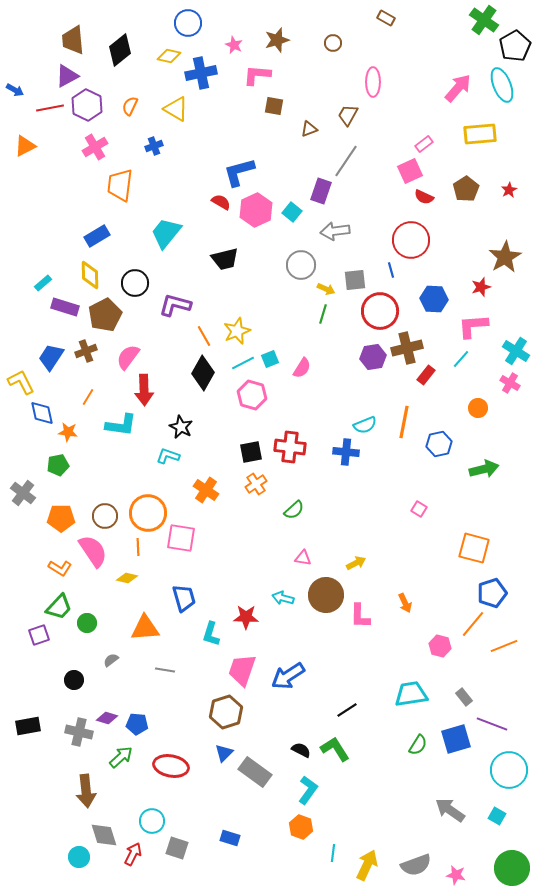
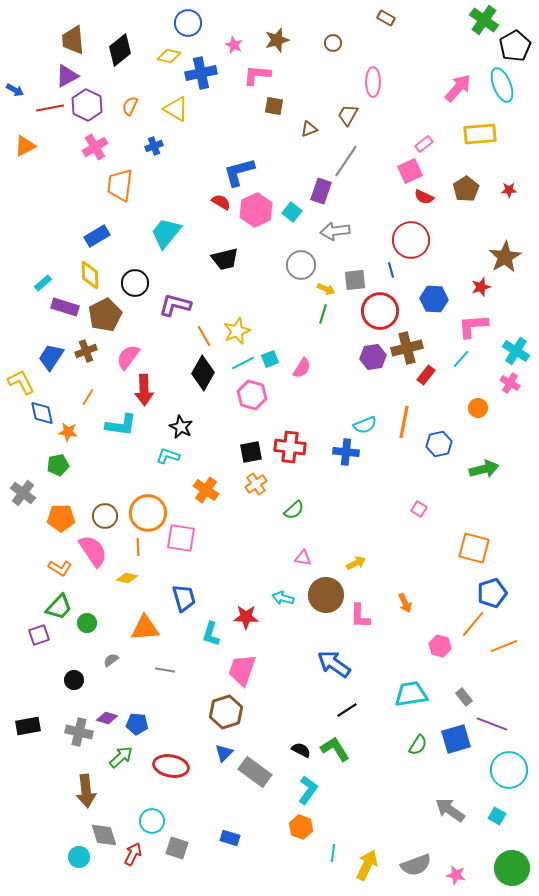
red star at (509, 190): rotated 28 degrees clockwise
blue arrow at (288, 676): moved 46 px right, 12 px up; rotated 68 degrees clockwise
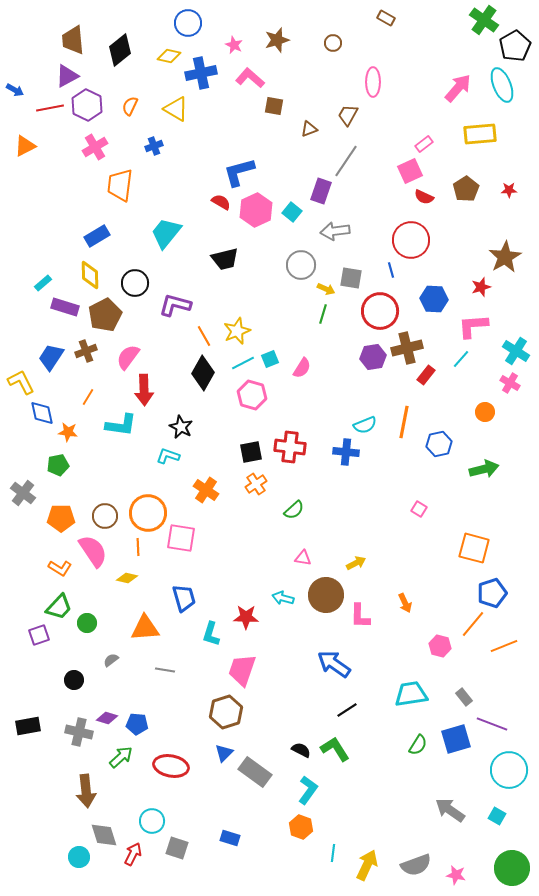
pink L-shape at (257, 75): moved 7 px left, 3 px down; rotated 36 degrees clockwise
gray square at (355, 280): moved 4 px left, 2 px up; rotated 15 degrees clockwise
orange circle at (478, 408): moved 7 px right, 4 px down
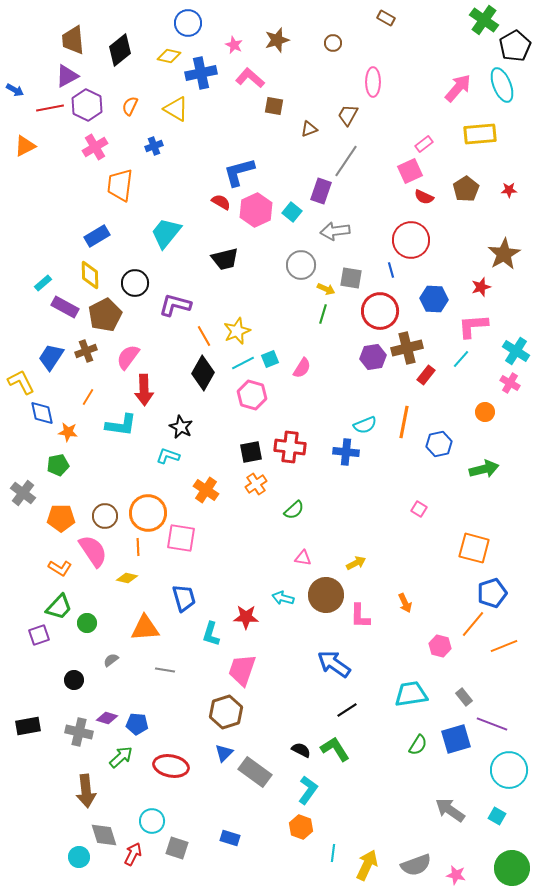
brown star at (505, 257): moved 1 px left, 3 px up
purple rectangle at (65, 307): rotated 12 degrees clockwise
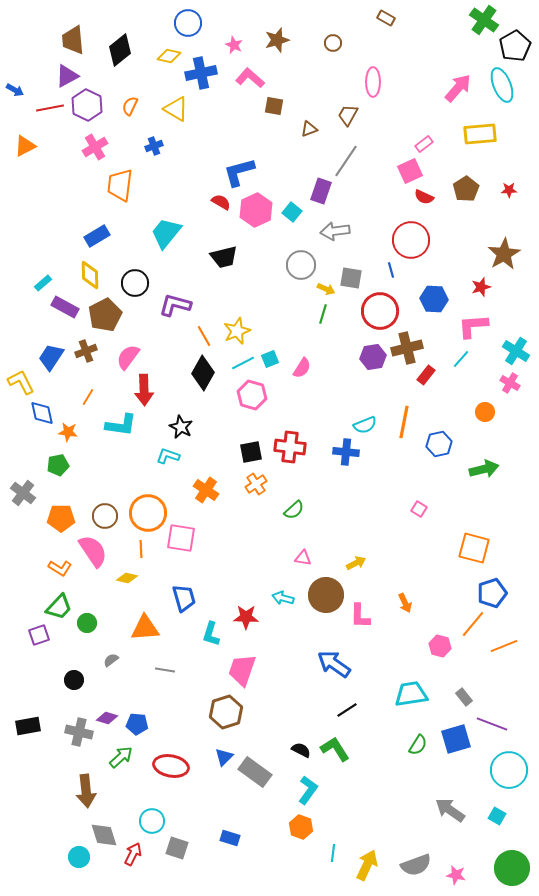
black trapezoid at (225, 259): moved 1 px left, 2 px up
orange line at (138, 547): moved 3 px right, 2 px down
blue triangle at (224, 753): moved 4 px down
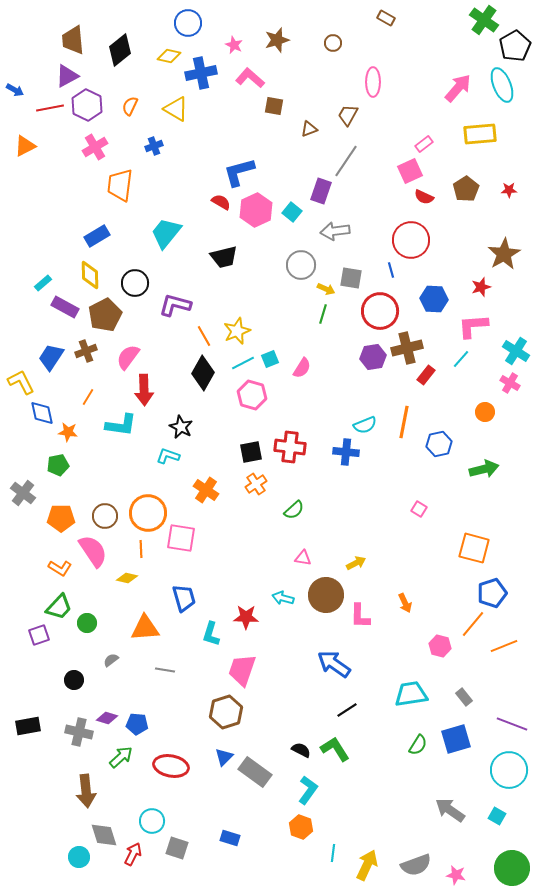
purple line at (492, 724): moved 20 px right
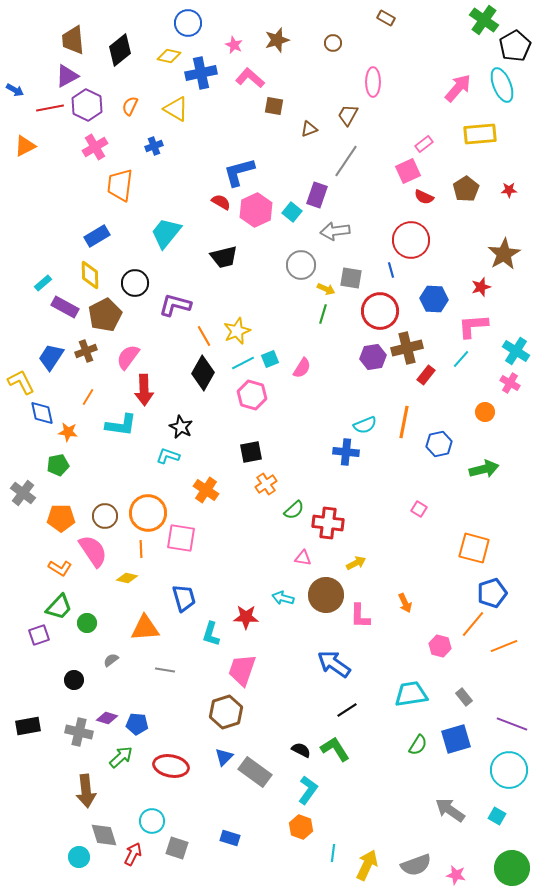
pink square at (410, 171): moved 2 px left
purple rectangle at (321, 191): moved 4 px left, 4 px down
red cross at (290, 447): moved 38 px right, 76 px down
orange cross at (256, 484): moved 10 px right
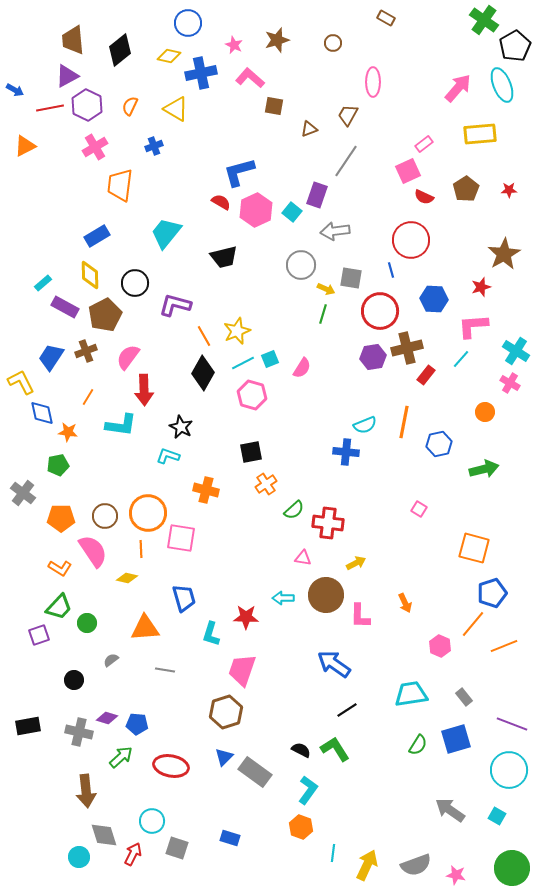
orange cross at (206, 490): rotated 20 degrees counterclockwise
cyan arrow at (283, 598): rotated 15 degrees counterclockwise
pink hexagon at (440, 646): rotated 10 degrees clockwise
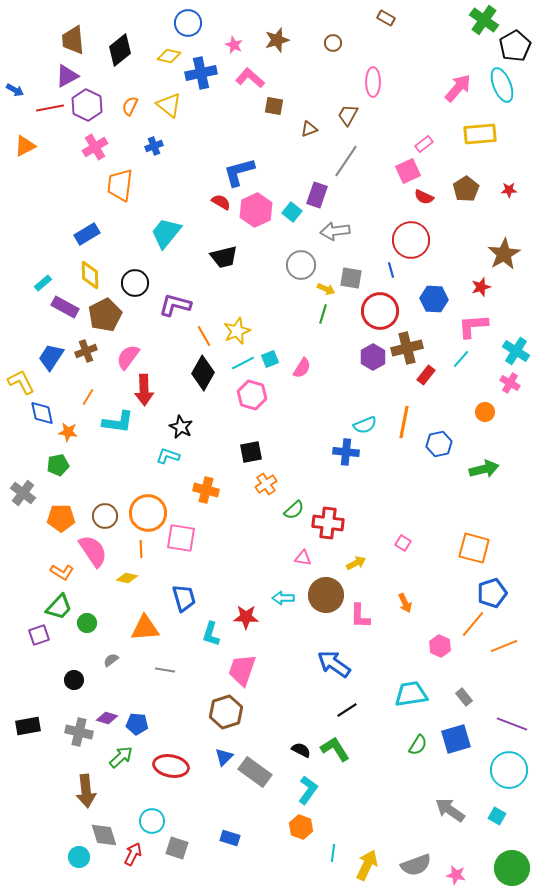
yellow triangle at (176, 109): moved 7 px left, 4 px up; rotated 8 degrees clockwise
blue rectangle at (97, 236): moved 10 px left, 2 px up
purple hexagon at (373, 357): rotated 20 degrees counterclockwise
cyan L-shape at (121, 425): moved 3 px left, 3 px up
pink square at (419, 509): moved 16 px left, 34 px down
orange L-shape at (60, 568): moved 2 px right, 4 px down
